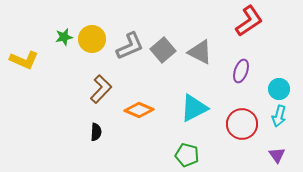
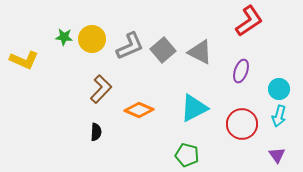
green star: rotated 18 degrees clockwise
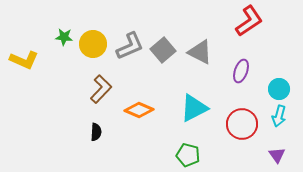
yellow circle: moved 1 px right, 5 px down
green pentagon: moved 1 px right
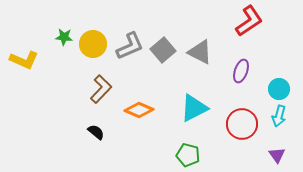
black semicircle: rotated 54 degrees counterclockwise
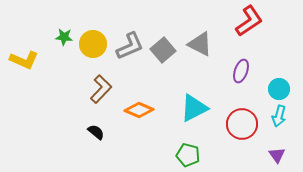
gray triangle: moved 8 px up
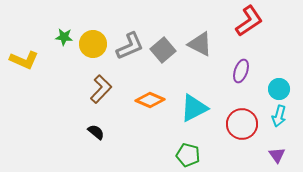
orange diamond: moved 11 px right, 10 px up
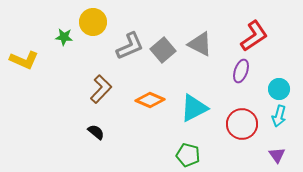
red L-shape: moved 5 px right, 15 px down
yellow circle: moved 22 px up
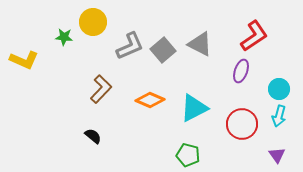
black semicircle: moved 3 px left, 4 px down
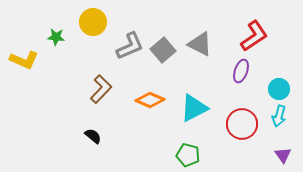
green star: moved 8 px left
purple triangle: moved 6 px right
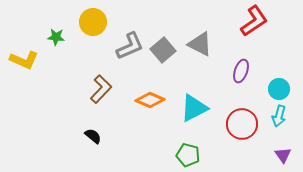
red L-shape: moved 15 px up
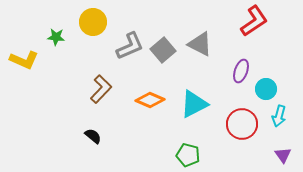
cyan circle: moved 13 px left
cyan triangle: moved 4 px up
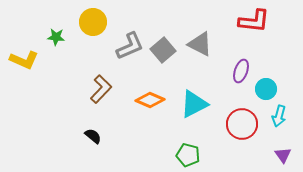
red L-shape: rotated 40 degrees clockwise
